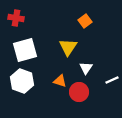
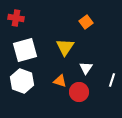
orange square: moved 1 px right, 1 px down
yellow triangle: moved 3 px left
white line: rotated 48 degrees counterclockwise
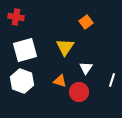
red cross: moved 1 px up
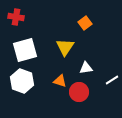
orange square: moved 1 px left, 1 px down
white triangle: rotated 48 degrees clockwise
white line: rotated 40 degrees clockwise
